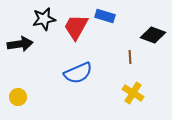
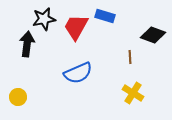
black arrow: moved 7 px right; rotated 75 degrees counterclockwise
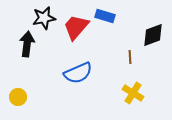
black star: moved 1 px up
red trapezoid: rotated 12 degrees clockwise
black diamond: rotated 40 degrees counterclockwise
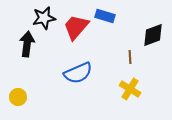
yellow cross: moved 3 px left, 4 px up
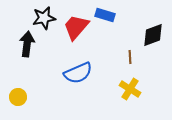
blue rectangle: moved 1 px up
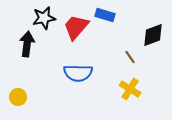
brown line: rotated 32 degrees counterclockwise
blue semicircle: rotated 24 degrees clockwise
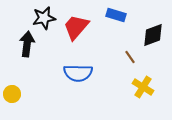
blue rectangle: moved 11 px right
yellow cross: moved 13 px right, 2 px up
yellow circle: moved 6 px left, 3 px up
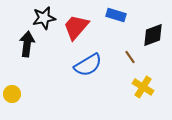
blue semicircle: moved 10 px right, 8 px up; rotated 32 degrees counterclockwise
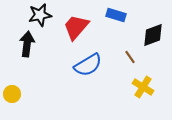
black star: moved 4 px left, 3 px up
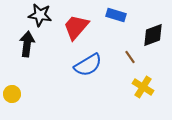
black star: rotated 20 degrees clockwise
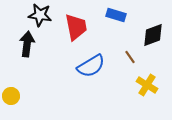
red trapezoid: rotated 128 degrees clockwise
blue semicircle: moved 3 px right, 1 px down
yellow cross: moved 4 px right, 2 px up
yellow circle: moved 1 px left, 2 px down
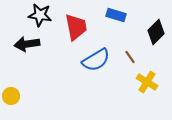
black diamond: moved 3 px right, 3 px up; rotated 25 degrees counterclockwise
black arrow: rotated 105 degrees counterclockwise
blue semicircle: moved 5 px right, 6 px up
yellow cross: moved 3 px up
